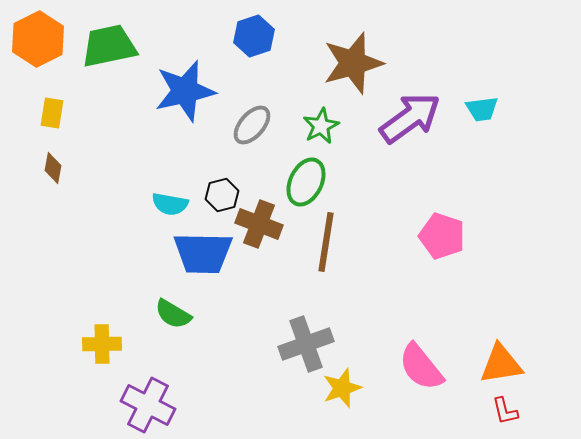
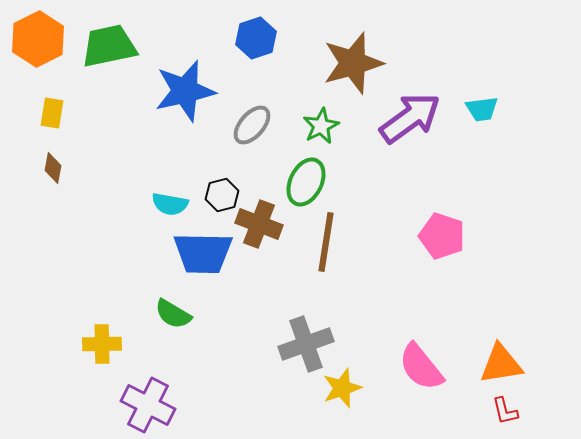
blue hexagon: moved 2 px right, 2 px down
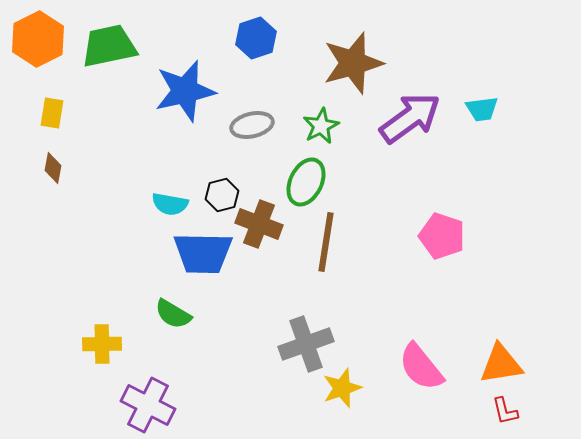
gray ellipse: rotated 36 degrees clockwise
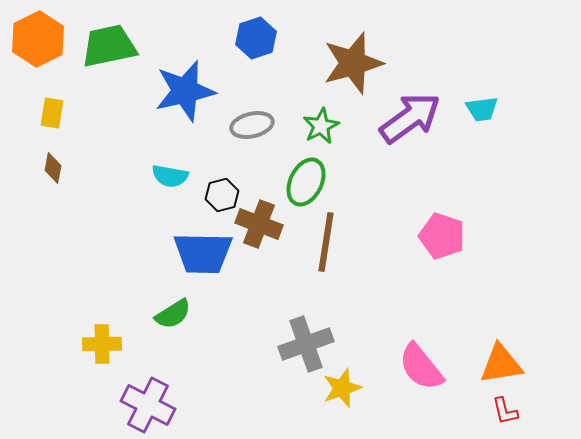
cyan semicircle: moved 28 px up
green semicircle: rotated 63 degrees counterclockwise
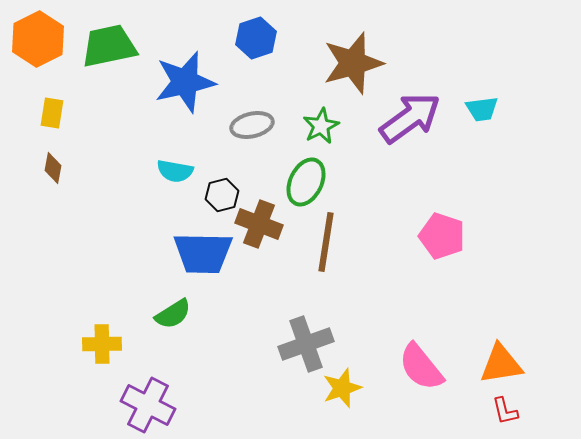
blue star: moved 9 px up
cyan semicircle: moved 5 px right, 5 px up
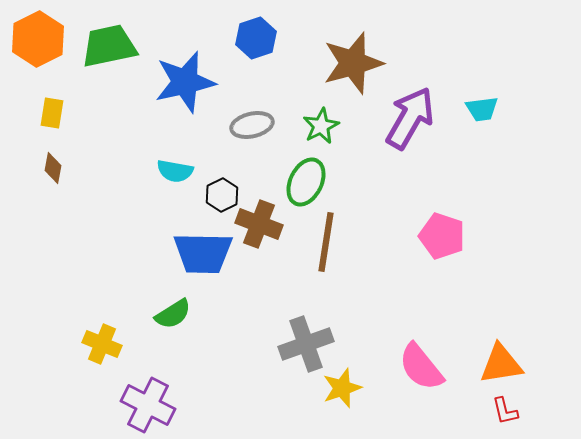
purple arrow: rotated 24 degrees counterclockwise
black hexagon: rotated 12 degrees counterclockwise
yellow cross: rotated 24 degrees clockwise
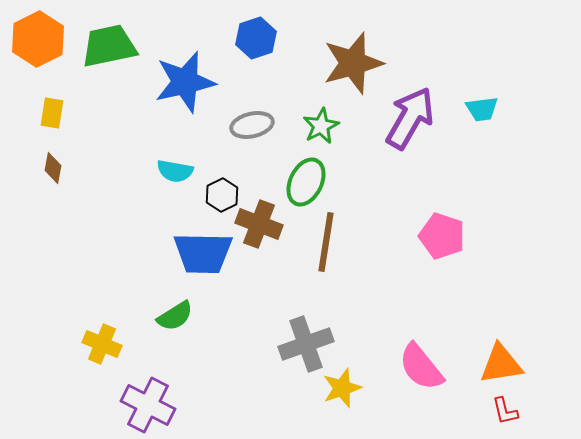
green semicircle: moved 2 px right, 2 px down
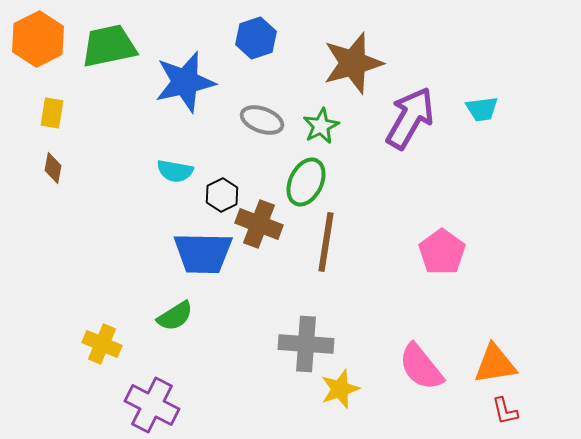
gray ellipse: moved 10 px right, 5 px up; rotated 33 degrees clockwise
pink pentagon: moved 16 px down; rotated 18 degrees clockwise
gray cross: rotated 24 degrees clockwise
orange triangle: moved 6 px left
yellow star: moved 2 px left, 1 px down
purple cross: moved 4 px right
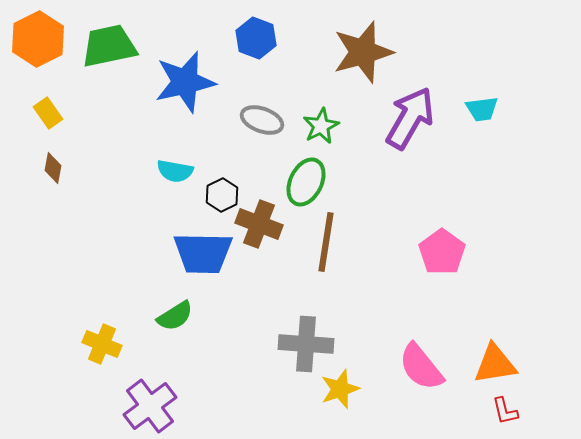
blue hexagon: rotated 21 degrees counterclockwise
brown star: moved 10 px right, 11 px up
yellow rectangle: moved 4 px left; rotated 44 degrees counterclockwise
purple cross: moved 2 px left, 1 px down; rotated 26 degrees clockwise
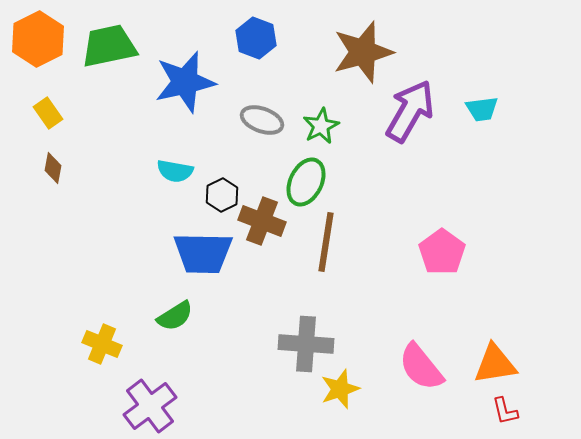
purple arrow: moved 7 px up
brown cross: moved 3 px right, 3 px up
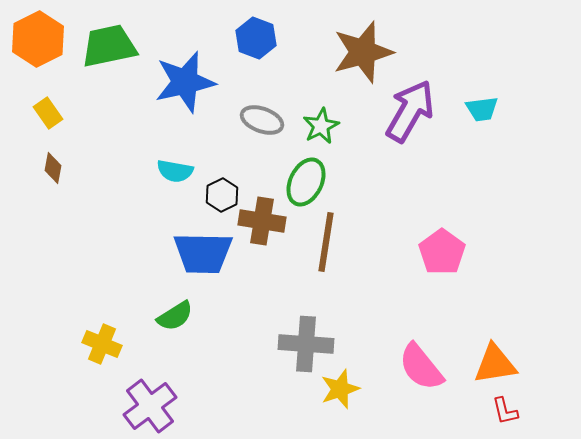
brown cross: rotated 12 degrees counterclockwise
